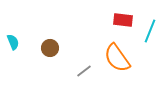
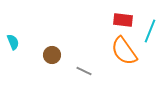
brown circle: moved 2 px right, 7 px down
orange semicircle: moved 7 px right, 7 px up
gray line: rotated 63 degrees clockwise
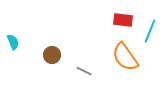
orange semicircle: moved 1 px right, 6 px down
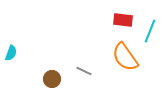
cyan semicircle: moved 2 px left, 11 px down; rotated 42 degrees clockwise
brown circle: moved 24 px down
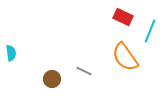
red rectangle: moved 3 px up; rotated 18 degrees clockwise
cyan semicircle: rotated 28 degrees counterclockwise
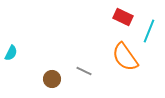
cyan line: moved 1 px left
cyan semicircle: rotated 35 degrees clockwise
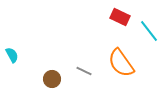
red rectangle: moved 3 px left
cyan line: rotated 60 degrees counterclockwise
cyan semicircle: moved 1 px right, 2 px down; rotated 56 degrees counterclockwise
orange semicircle: moved 4 px left, 6 px down
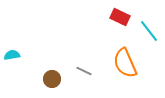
cyan semicircle: rotated 70 degrees counterclockwise
orange semicircle: moved 4 px right; rotated 12 degrees clockwise
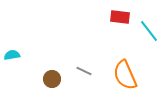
red rectangle: rotated 18 degrees counterclockwise
orange semicircle: moved 12 px down
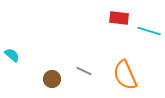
red rectangle: moved 1 px left, 1 px down
cyan line: rotated 35 degrees counterclockwise
cyan semicircle: rotated 49 degrees clockwise
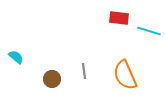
cyan semicircle: moved 4 px right, 2 px down
gray line: rotated 56 degrees clockwise
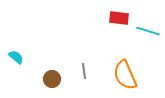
cyan line: moved 1 px left
